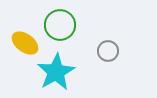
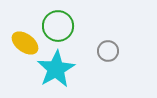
green circle: moved 2 px left, 1 px down
cyan star: moved 3 px up
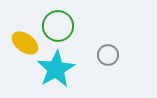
gray circle: moved 4 px down
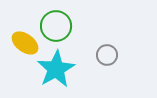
green circle: moved 2 px left
gray circle: moved 1 px left
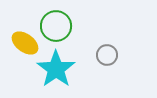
cyan star: rotated 6 degrees counterclockwise
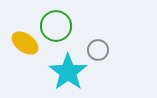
gray circle: moved 9 px left, 5 px up
cyan star: moved 12 px right, 3 px down
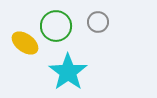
gray circle: moved 28 px up
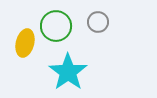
yellow ellipse: rotated 68 degrees clockwise
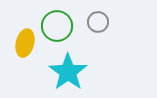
green circle: moved 1 px right
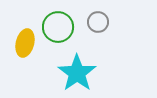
green circle: moved 1 px right, 1 px down
cyan star: moved 9 px right, 1 px down
